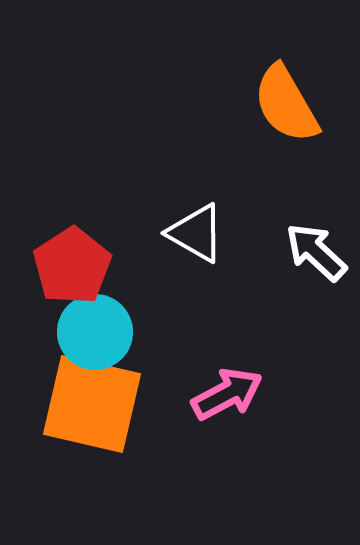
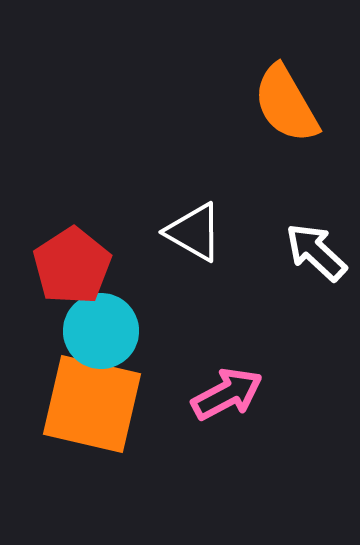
white triangle: moved 2 px left, 1 px up
cyan circle: moved 6 px right, 1 px up
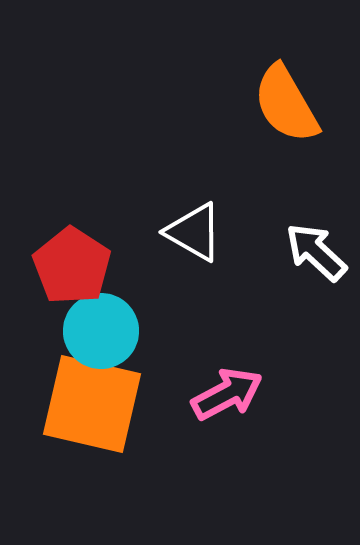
red pentagon: rotated 6 degrees counterclockwise
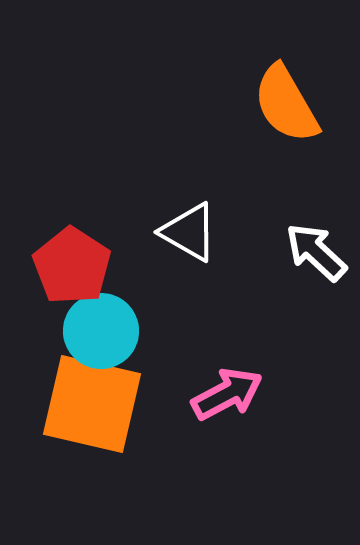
white triangle: moved 5 px left
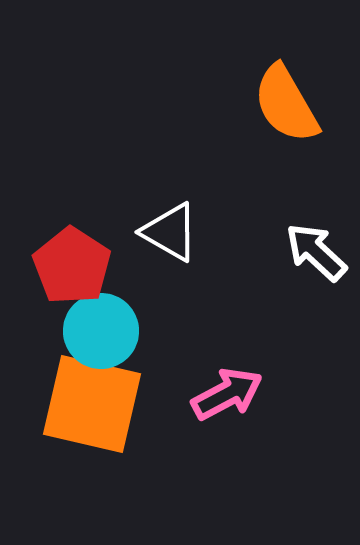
white triangle: moved 19 px left
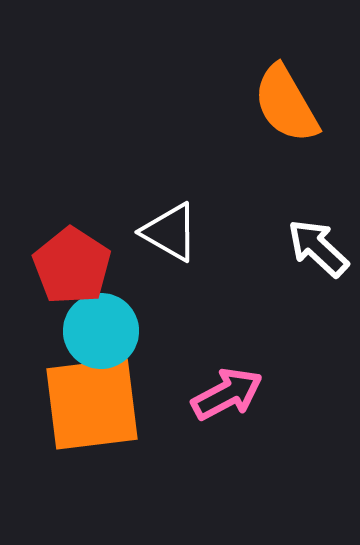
white arrow: moved 2 px right, 4 px up
orange square: rotated 20 degrees counterclockwise
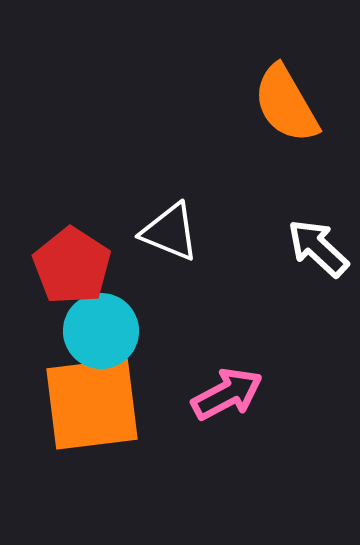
white triangle: rotated 8 degrees counterclockwise
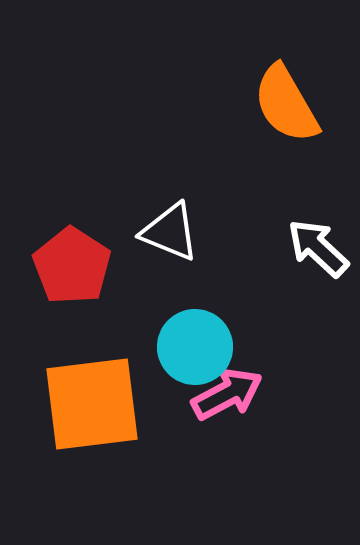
cyan circle: moved 94 px right, 16 px down
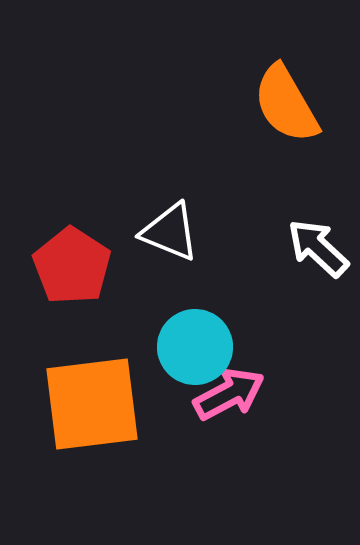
pink arrow: moved 2 px right
